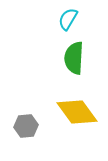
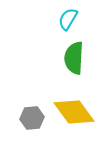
yellow diamond: moved 3 px left
gray hexagon: moved 6 px right, 8 px up
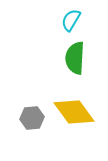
cyan semicircle: moved 3 px right, 1 px down
green semicircle: moved 1 px right
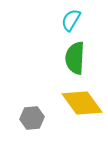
yellow diamond: moved 8 px right, 9 px up
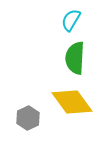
yellow diamond: moved 10 px left, 1 px up
gray hexagon: moved 4 px left; rotated 20 degrees counterclockwise
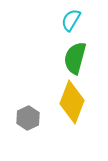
green semicircle: rotated 12 degrees clockwise
yellow diamond: rotated 57 degrees clockwise
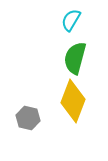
yellow diamond: moved 1 px right, 1 px up
gray hexagon: rotated 20 degrees counterclockwise
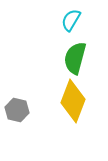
gray hexagon: moved 11 px left, 8 px up
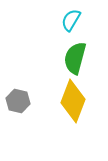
gray hexagon: moved 1 px right, 9 px up
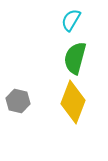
yellow diamond: moved 1 px down
